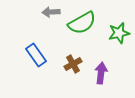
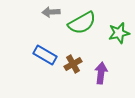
blue rectangle: moved 9 px right; rotated 25 degrees counterclockwise
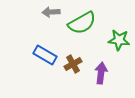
green star: moved 7 px down; rotated 20 degrees clockwise
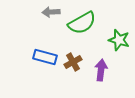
green star: rotated 10 degrees clockwise
blue rectangle: moved 2 px down; rotated 15 degrees counterclockwise
brown cross: moved 2 px up
purple arrow: moved 3 px up
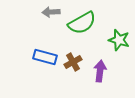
purple arrow: moved 1 px left, 1 px down
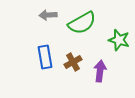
gray arrow: moved 3 px left, 3 px down
blue rectangle: rotated 65 degrees clockwise
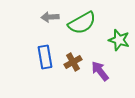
gray arrow: moved 2 px right, 2 px down
purple arrow: rotated 45 degrees counterclockwise
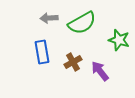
gray arrow: moved 1 px left, 1 px down
blue rectangle: moved 3 px left, 5 px up
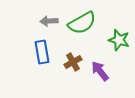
gray arrow: moved 3 px down
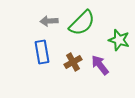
green semicircle: rotated 16 degrees counterclockwise
purple arrow: moved 6 px up
